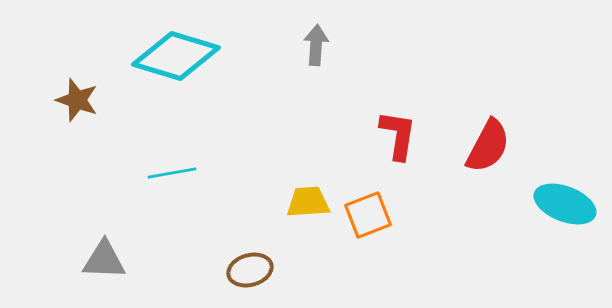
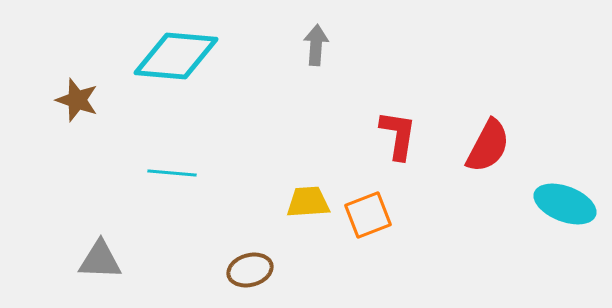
cyan diamond: rotated 12 degrees counterclockwise
cyan line: rotated 15 degrees clockwise
gray triangle: moved 4 px left
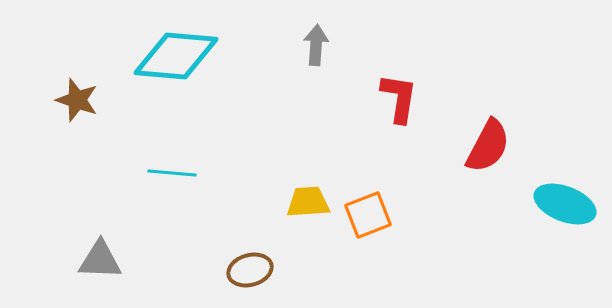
red L-shape: moved 1 px right, 37 px up
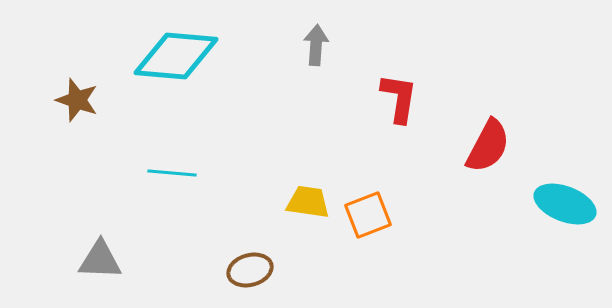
yellow trapezoid: rotated 12 degrees clockwise
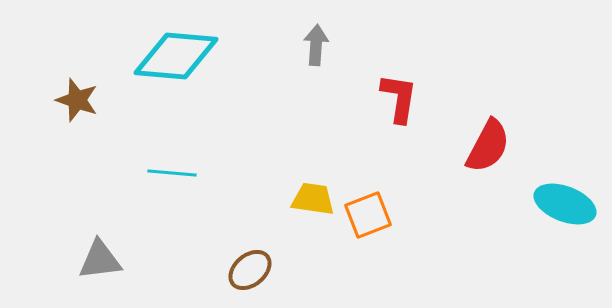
yellow trapezoid: moved 5 px right, 3 px up
gray triangle: rotated 9 degrees counterclockwise
brown ellipse: rotated 24 degrees counterclockwise
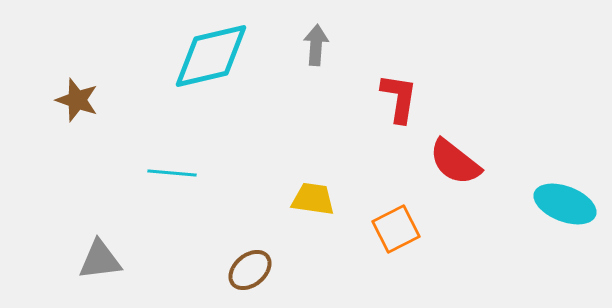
cyan diamond: moved 35 px right; rotated 18 degrees counterclockwise
red semicircle: moved 33 px left, 16 px down; rotated 100 degrees clockwise
orange square: moved 28 px right, 14 px down; rotated 6 degrees counterclockwise
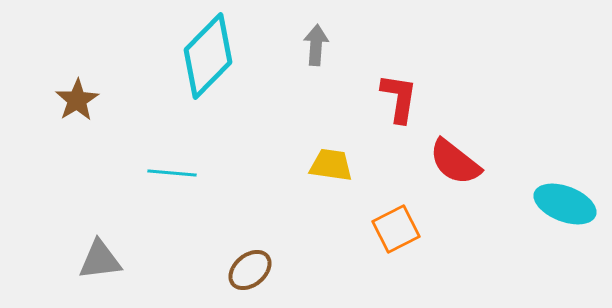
cyan diamond: moved 3 px left; rotated 32 degrees counterclockwise
brown star: rotated 21 degrees clockwise
yellow trapezoid: moved 18 px right, 34 px up
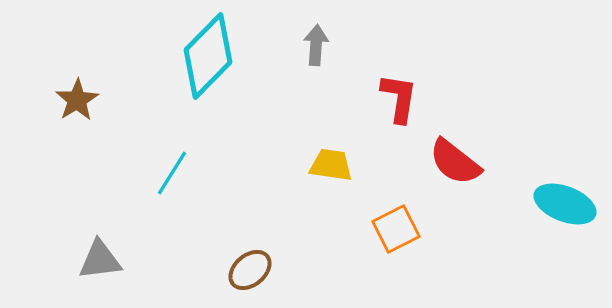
cyan line: rotated 63 degrees counterclockwise
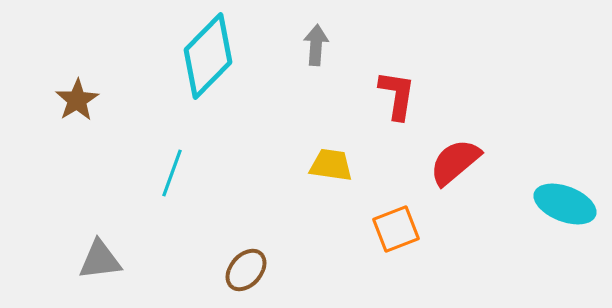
red L-shape: moved 2 px left, 3 px up
red semicircle: rotated 102 degrees clockwise
cyan line: rotated 12 degrees counterclockwise
orange square: rotated 6 degrees clockwise
brown ellipse: moved 4 px left; rotated 9 degrees counterclockwise
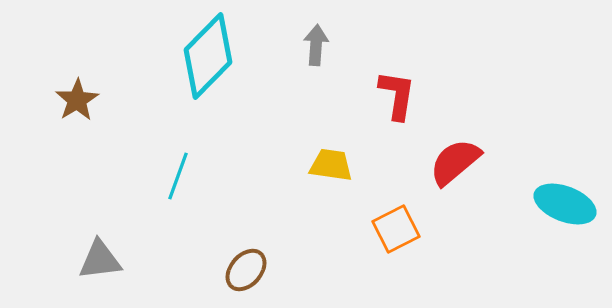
cyan line: moved 6 px right, 3 px down
orange square: rotated 6 degrees counterclockwise
